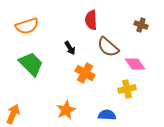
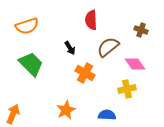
brown cross: moved 5 px down
brown semicircle: rotated 100 degrees clockwise
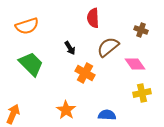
red semicircle: moved 2 px right, 2 px up
yellow cross: moved 15 px right, 4 px down
orange star: rotated 12 degrees counterclockwise
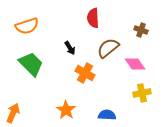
brown semicircle: moved 1 px down
orange arrow: moved 1 px up
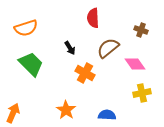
orange semicircle: moved 1 px left, 2 px down
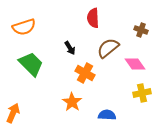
orange semicircle: moved 2 px left, 1 px up
orange star: moved 6 px right, 8 px up
